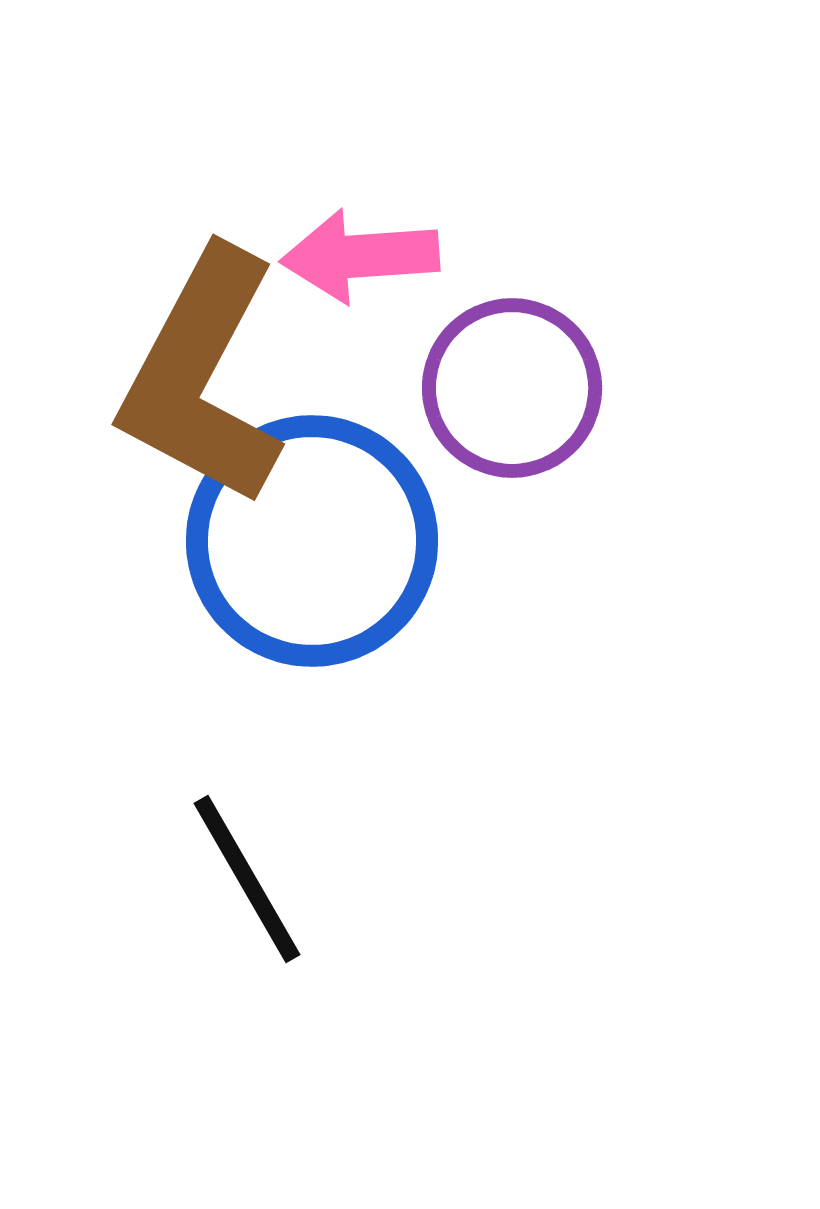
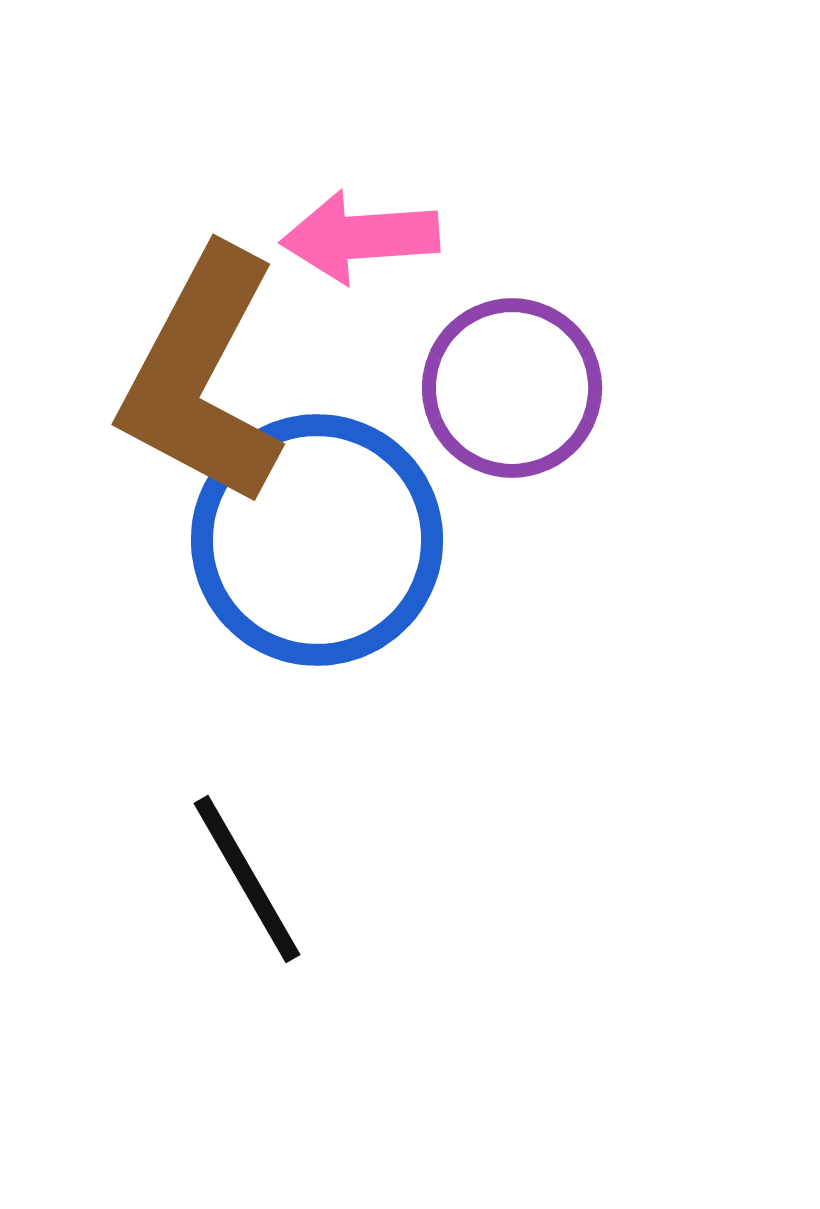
pink arrow: moved 19 px up
blue circle: moved 5 px right, 1 px up
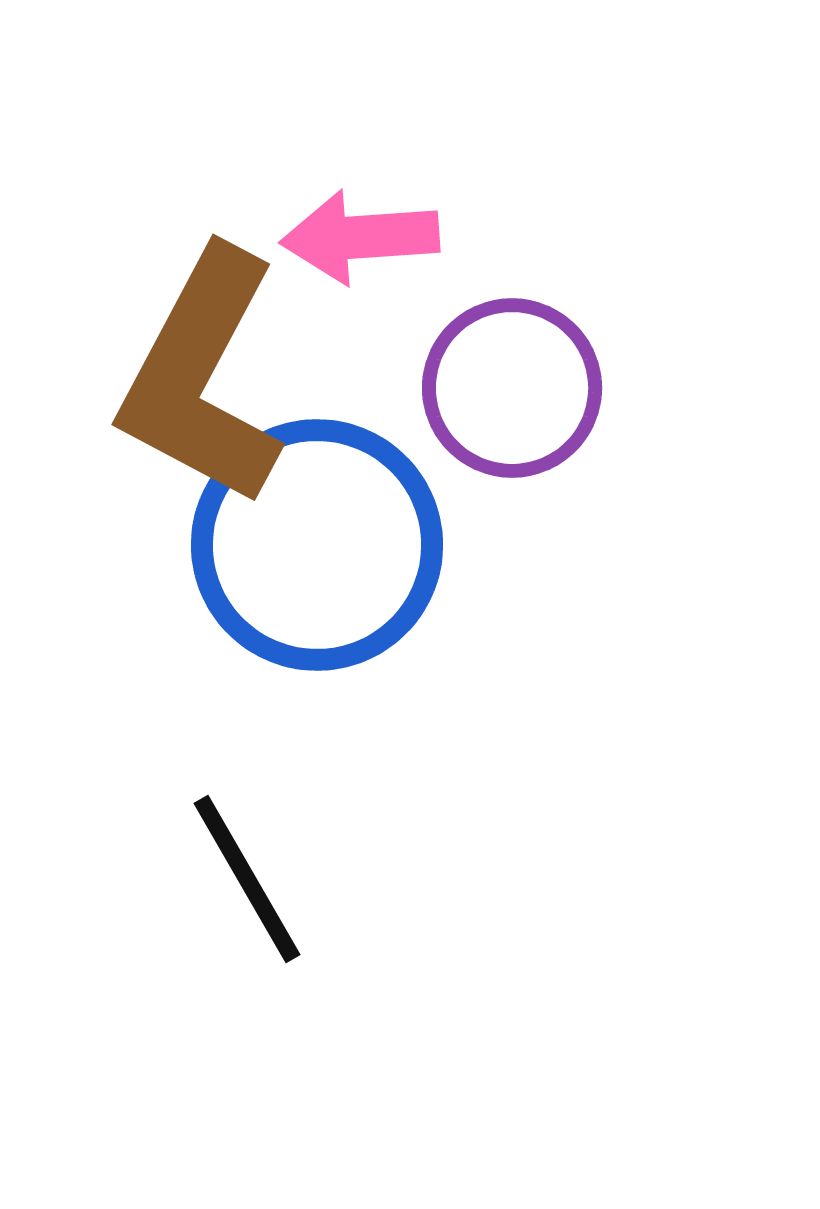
blue circle: moved 5 px down
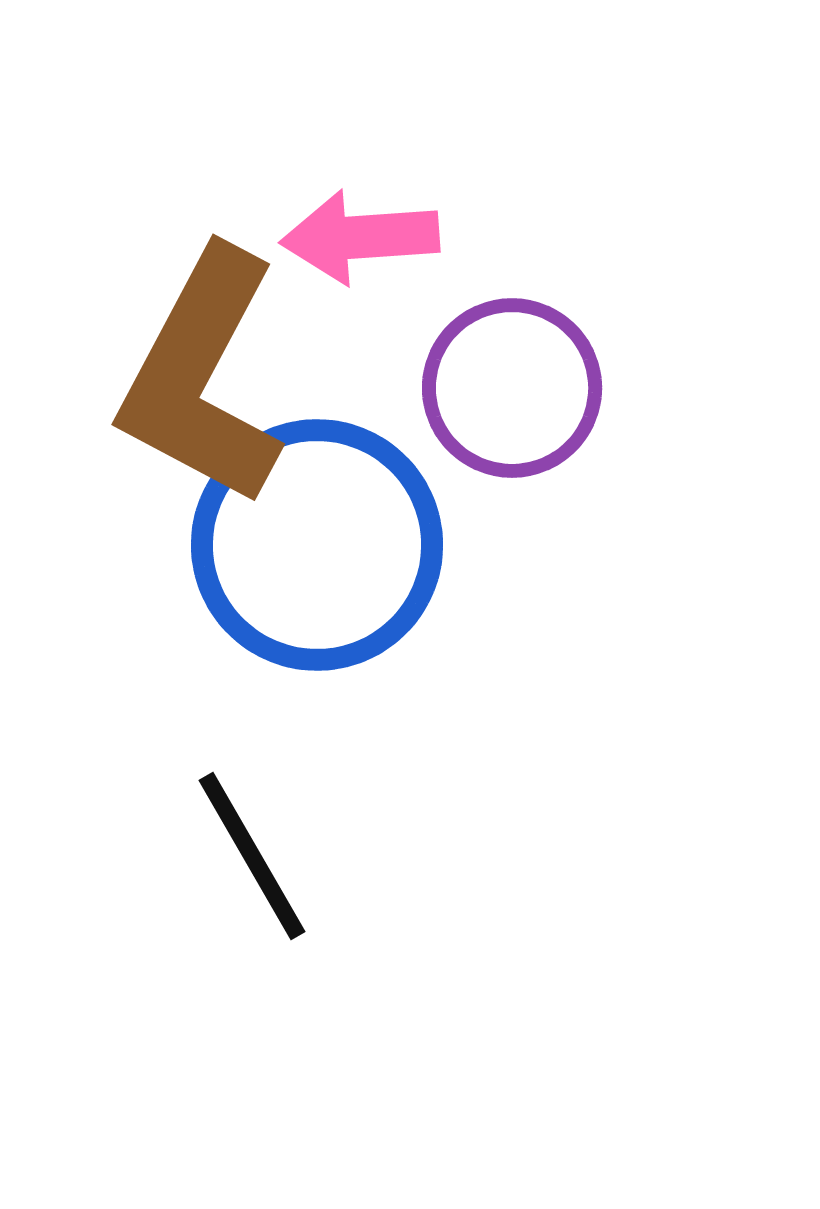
black line: moved 5 px right, 23 px up
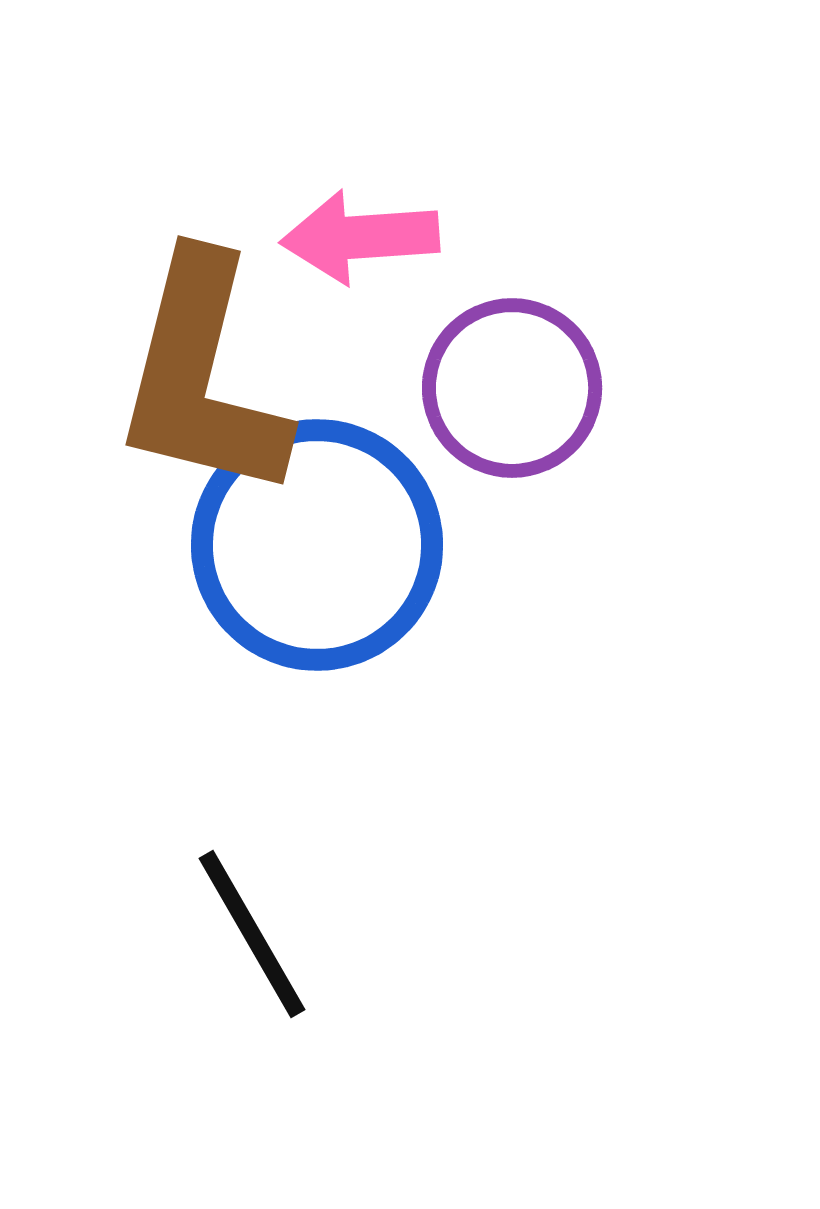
brown L-shape: rotated 14 degrees counterclockwise
black line: moved 78 px down
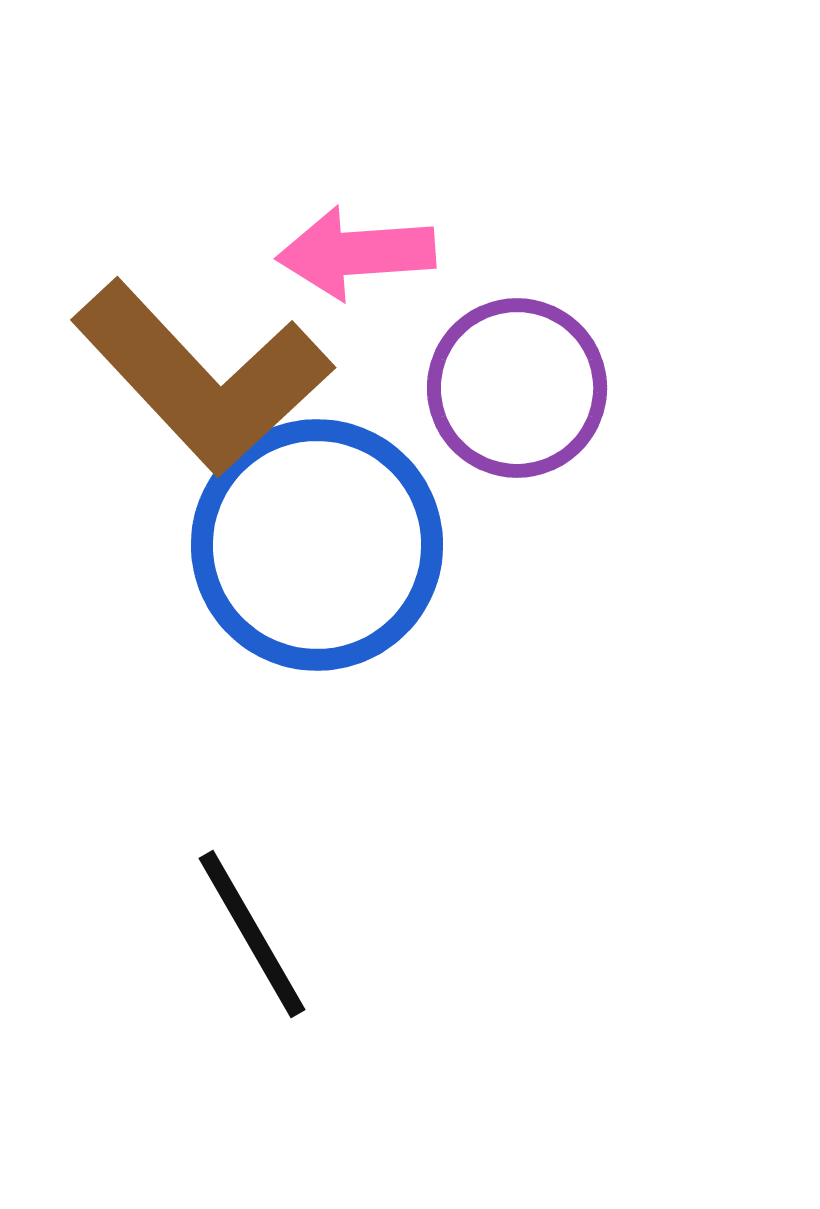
pink arrow: moved 4 px left, 16 px down
brown L-shape: rotated 57 degrees counterclockwise
purple circle: moved 5 px right
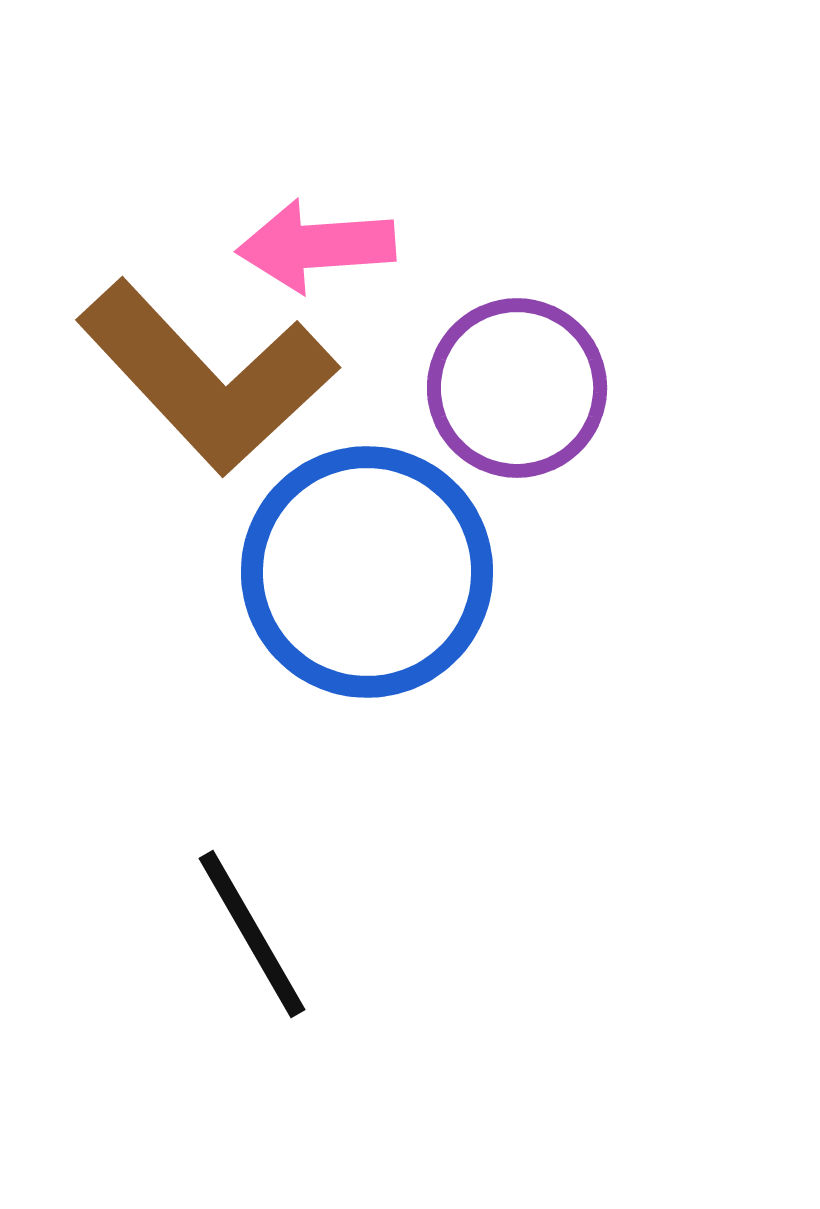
pink arrow: moved 40 px left, 7 px up
brown L-shape: moved 5 px right
blue circle: moved 50 px right, 27 px down
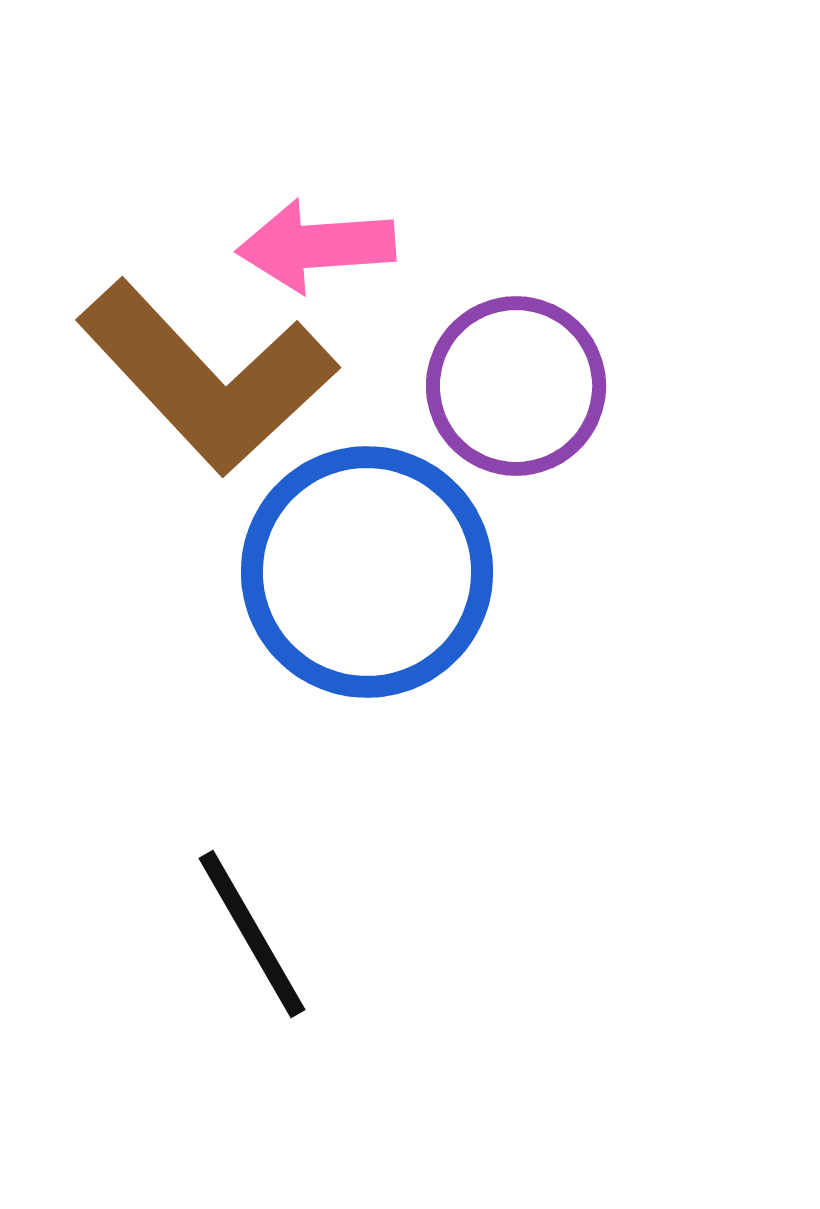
purple circle: moved 1 px left, 2 px up
